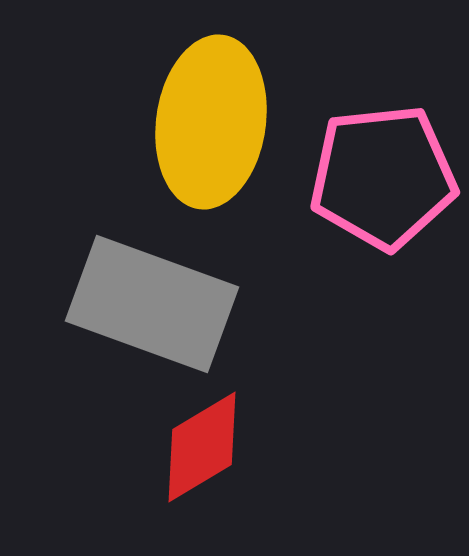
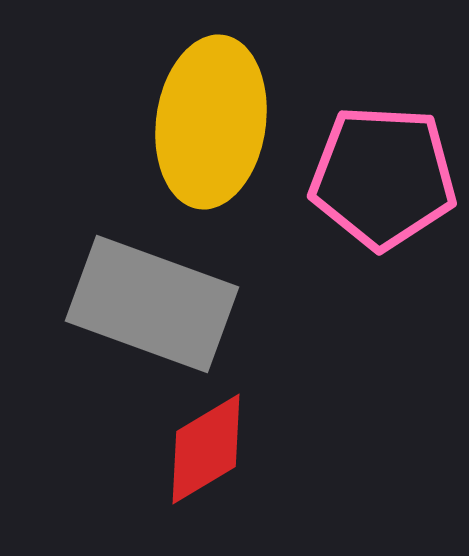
pink pentagon: rotated 9 degrees clockwise
red diamond: moved 4 px right, 2 px down
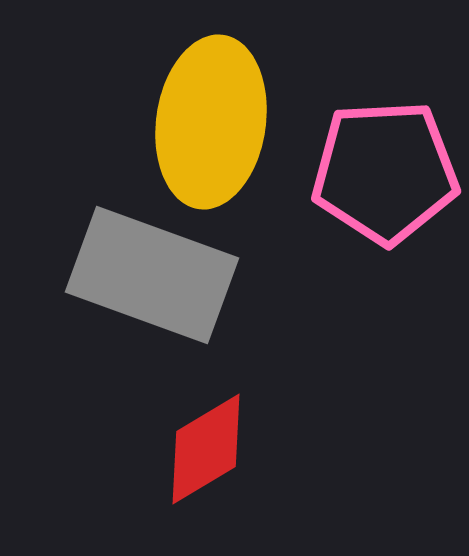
pink pentagon: moved 2 px right, 5 px up; rotated 6 degrees counterclockwise
gray rectangle: moved 29 px up
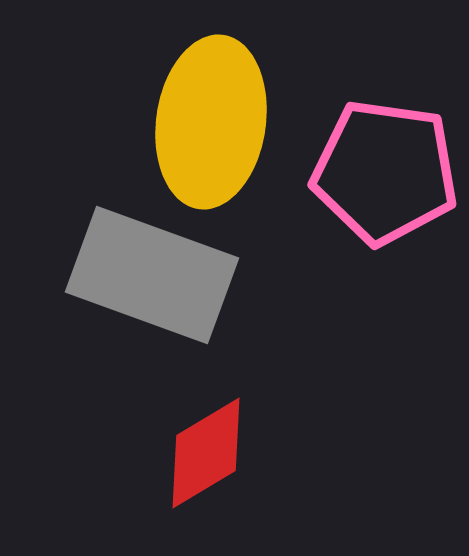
pink pentagon: rotated 11 degrees clockwise
red diamond: moved 4 px down
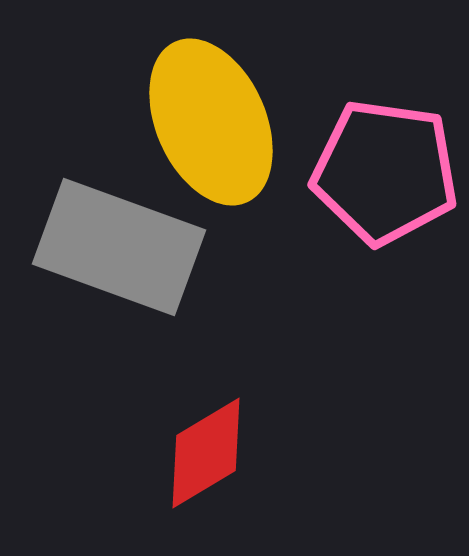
yellow ellipse: rotated 32 degrees counterclockwise
gray rectangle: moved 33 px left, 28 px up
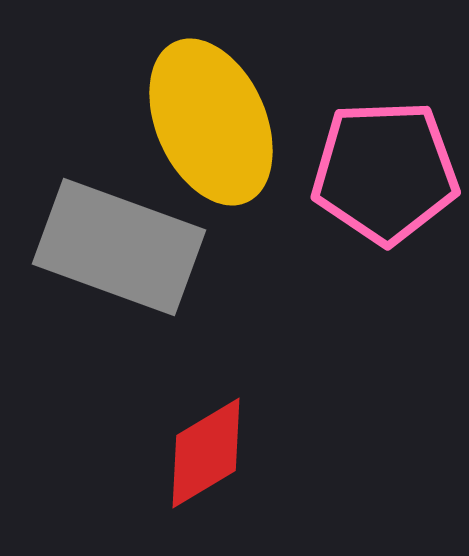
pink pentagon: rotated 10 degrees counterclockwise
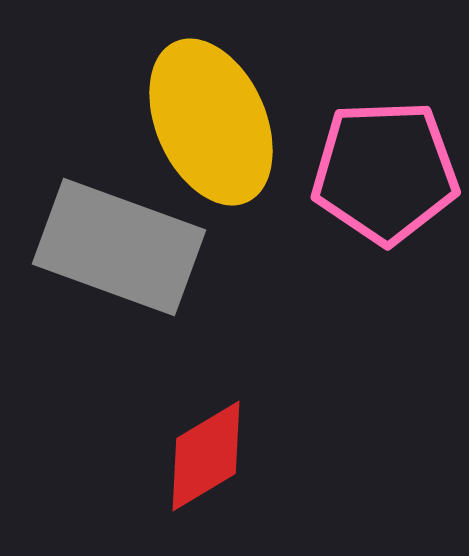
red diamond: moved 3 px down
